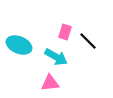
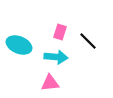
pink rectangle: moved 5 px left
cyan arrow: rotated 25 degrees counterclockwise
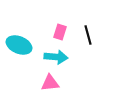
black line: moved 6 px up; rotated 30 degrees clockwise
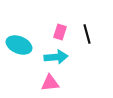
black line: moved 1 px left, 1 px up
cyan arrow: rotated 10 degrees counterclockwise
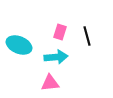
black line: moved 2 px down
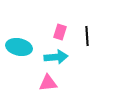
black line: rotated 12 degrees clockwise
cyan ellipse: moved 2 px down; rotated 10 degrees counterclockwise
pink triangle: moved 2 px left
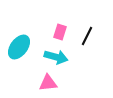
black line: rotated 30 degrees clockwise
cyan ellipse: rotated 65 degrees counterclockwise
cyan arrow: rotated 20 degrees clockwise
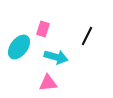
pink rectangle: moved 17 px left, 3 px up
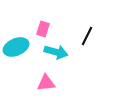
cyan ellipse: moved 3 px left; rotated 30 degrees clockwise
cyan arrow: moved 5 px up
pink triangle: moved 2 px left
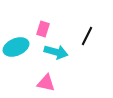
pink triangle: rotated 18 degrees clockwise
